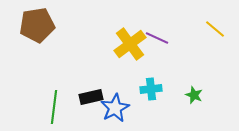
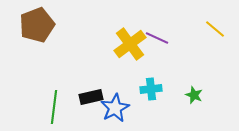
brown pentagon: rotated 12 degrees counterclockwise
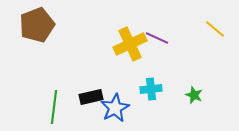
yellow cross: rotated 12 degrees clockwise
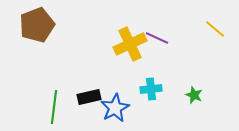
black rectangle: moved 2 px left
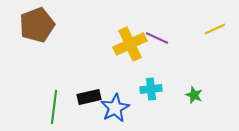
yellow line: rotated 65 degrees counterclockwise
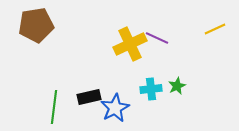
brown pentagon: moved 1 px left; rotated 12 degrees clockwise
green star: moved 17 px left, 9 px up; rotated 24 degrees clockwise
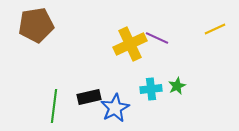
green line: moved 1 px up
